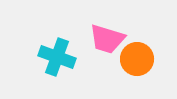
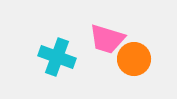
orange circle: moved 3 px left
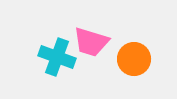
pink trapezoid: moved 16 px left, 3 px down
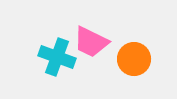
pink trapezoid: rotated 9 degrees clockwise
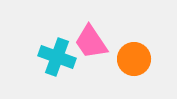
pink trapezoid: rotated 30 degrees clockwise
